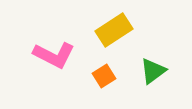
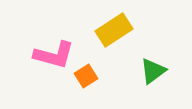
pink L-shape: rotated 12 degrees counterclockwise
orange square: moved 18 px left
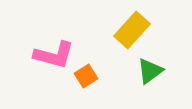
yellow rectangle: moved 18 px right; rotated 15 degrees counterclockwise
green triangle: moved 3 px left
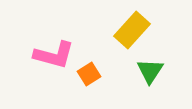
green triangle: rotated 20 degrees counterclockwise
orange square: moved 3 px right, 2 px up
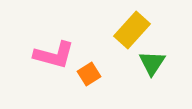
green triangle: moved 2 px right, 8 px up
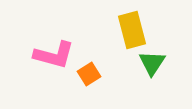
yellow rectangle: rotated 57 degrees counterclockwise
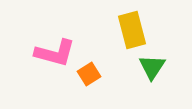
pink L-shape: moved 1 px right, 2 px up
green triangle: moved 4 px down
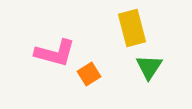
yellow rectangle: moved 2 px up
green triangle: moved 3 px left
